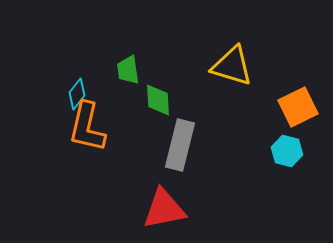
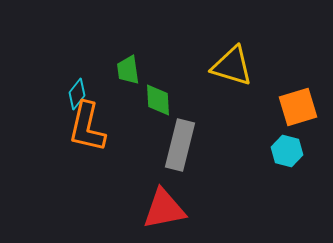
orange square: rotated 9 degrees clockwise
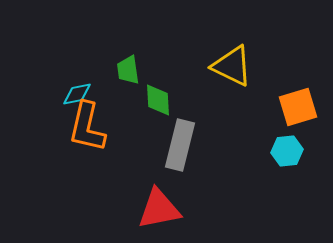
yellow triangle: rotated 9 degrees clockwise
cyan diamond: rotated 40 degrees clockwise
cyan hexagon: rotated 20 degrees counterclockwise
red triangle: moved 5 px left
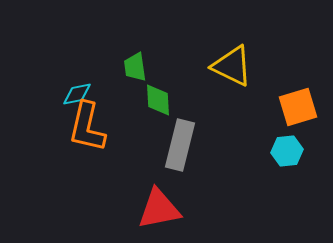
green trapezoid: moved 7 px right, 3 px up
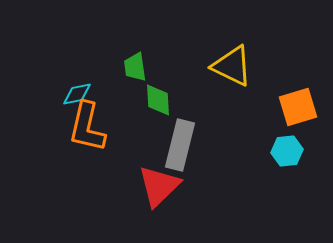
red triangle: moved 23 px up; rotated 33 degrees counterclockwise
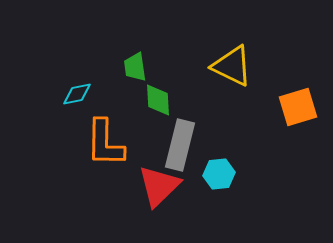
orange L-shape: moved 18 px right, 16 px down; rotated 12 degrees counterclockwise
cyan hexagon: moved 68 px left, 23 px down
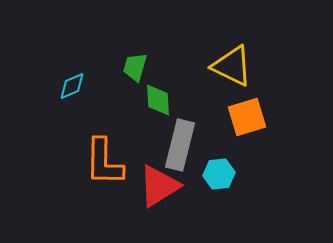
green trapezoid: rotated 24 degrees clockwise
cyan diamond: moved 5 px left, 8 px up; rotated 12 degrees counterclockwise
orange square: moved 51 px left, 10 px down
orange L-shape: moved 1 px left, 19 px down
red triangle: rotated 12 degrees clockwise
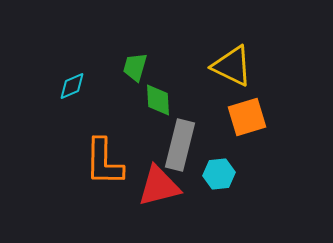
red triangle: rotated 18 degrees clockwise
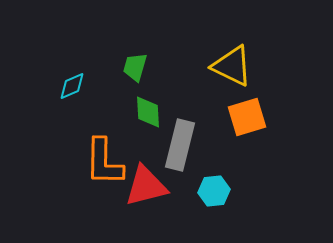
green diamond: moved 10 px left, 12 px down
cyan hexagon: moved 5 px left, 17 px down
red triangle: moved 13 px left
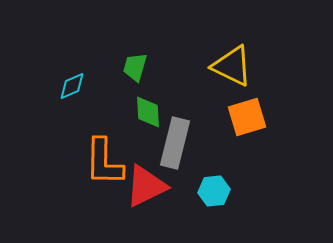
gray rectangle: moved 5 px left, 2 px up
red triangle: rotated 12 degrees counterclockwise
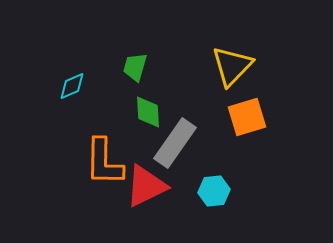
yellow triangle: rotated 48 degrees clockwise
gray rectangle: rotated 21 degrees clockwise
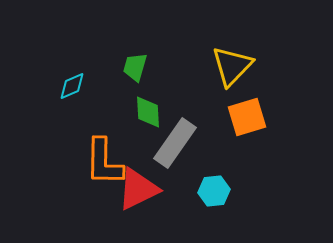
red triangle: moved 8 px left, 3 px down
